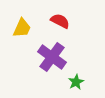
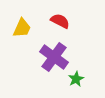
purple cross: moved 2 px right
green star: moved 3 px up
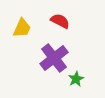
purple cross: moved 1 px down; rotated 16 degrees clockwise
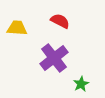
yellow trapezoid: moved 5 px left; rotated 110 degrees counterclockwise
green star: moved 5 px right, 5 px down
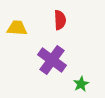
red semicircle: moved 1 px up; rotated 60 degrees clockwise
purple cross: moved 2 px left, 2 px down; rotated 16 degrees counterclockwise
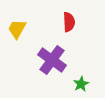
red semicircle: moved 9 px right, 2 px down
yellow trapezoid: moved 1 px down; rotated 65 degrees counterclockwise
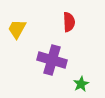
purple cross: rotated 20 degrees counterclockwise
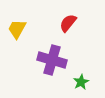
red semicircle: moved 1 px left, 1 px down; rotated 138 degrees counterclockwise
green star: moved 2 px up
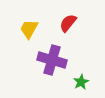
yellow trapezoid: moved 12 px right
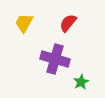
yellow trapezoid: moved 5 px left, 6 px up
purple cross: moved 3 px right, 1 px up
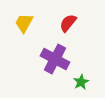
purple cross: rotated 12 degrees clockwise
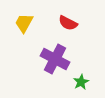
red semicircle: rotated 102 degrees counterclockwise
